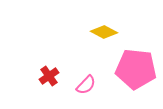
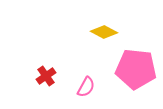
red cross: moved 3 px left
pink semicircle: moved 2 px down; rotated 15 degrees counterclockwise
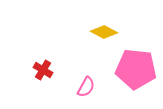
red cross: moved 3 px left, 6 px up; rotated 24 degrees counterclockwise
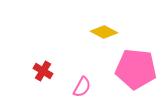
red cross: moved 1 px down
pink semicircle: moved 4 px left
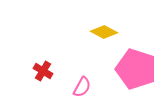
pink pentagon: rotated 12 degrees clockwise
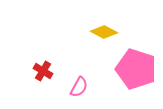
pink semicircle: moved 3 px left
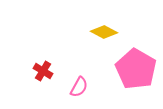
pink pentagon: rotated 12 degrees clockwise
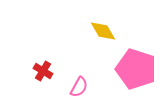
yellow diamond: moved 1 px left, 1 px up; rotated 32 degrees clockwise
pink pentagon: rotated 12 degrees counterclockwise
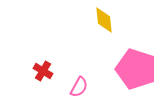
yellow diamond: moved 1 px right, 11 px up; rotated 24 degrees clockwise
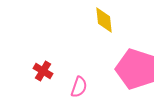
pink semicircle: rotated 10 degrees counterclockwise
